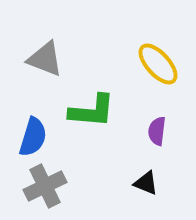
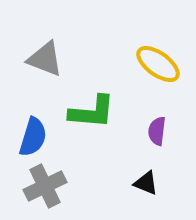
yellow ellipse: rotated 12 degrees counterclockwise
green L-shape: moved 1 px down
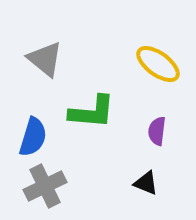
gray triangle: rotated 18 degrees clockwise
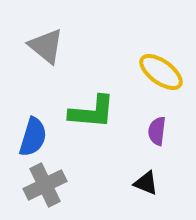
gray triangle: moved 1 px right, 13 px up
yellow ellipse: moved 3 px right, 8 px down
gray cross: moved 1 px up
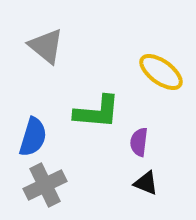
green L-shape: moved 5 px right
purple semicircle: moved 18 px left, 11 px down
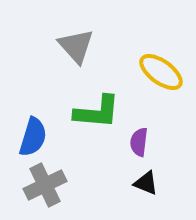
gray triangle: moved 30 px right; rotated 9 degrees clockwise
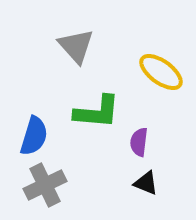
blue semicircle: moved 1 px right, 1 px up
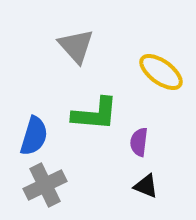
green L-shape: moved 2 px left, 2 px down
black triangle: moved 3 px down
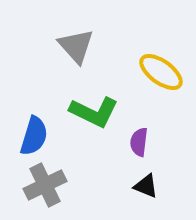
green L-shape: moved 1 px left, 2 px up; rotated 21 degrees clockwise
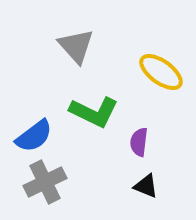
blue semicircle: rotated 36 degrees clockwise
gray cross: moved 3 px up
